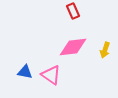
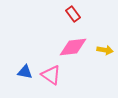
red rectangle: moved 3 px down; rotated 14 degrees counterclockwise
yellow arrow: rotated 98 degrees counterclockwise
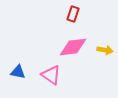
red rectangle: rotated 56 degrees clockwise
blue triangle: moved 7 px left
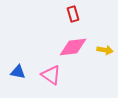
red rectangle: rotated 35 degrees counterclockwise
